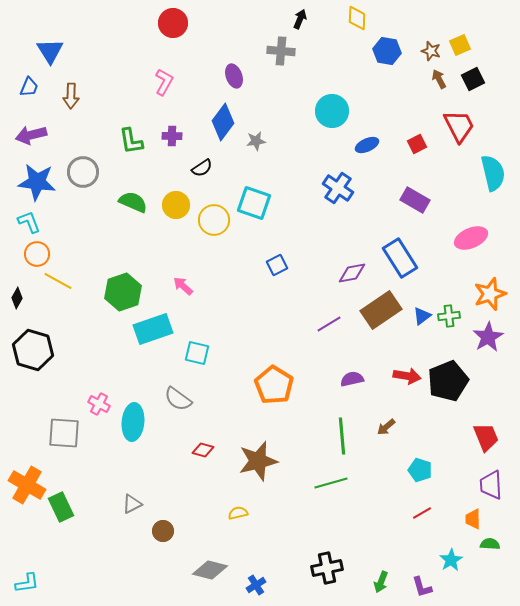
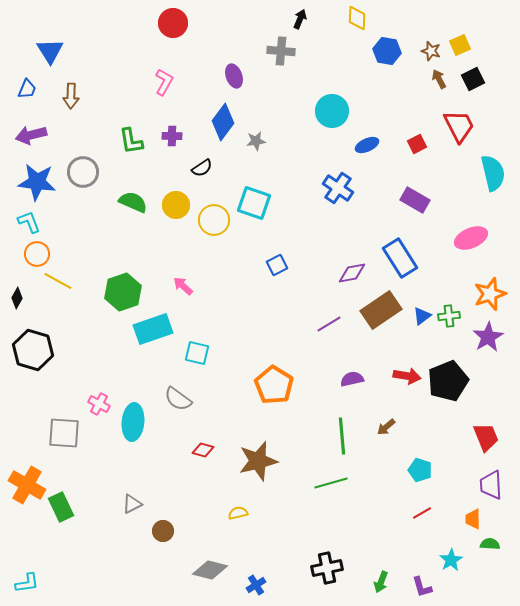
blue trapezoid at (29, 87): moved 2 px left, 2 px down
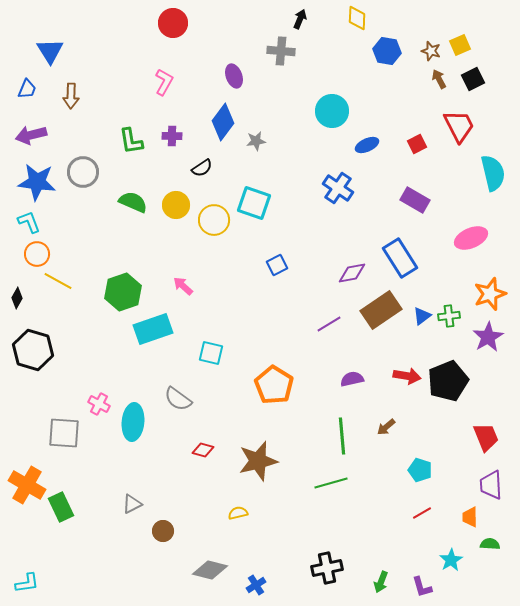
cyan square at (197, 353): moved 14 px right
orange trapezoid at (473, 519): moved 3 px left, 2 px up
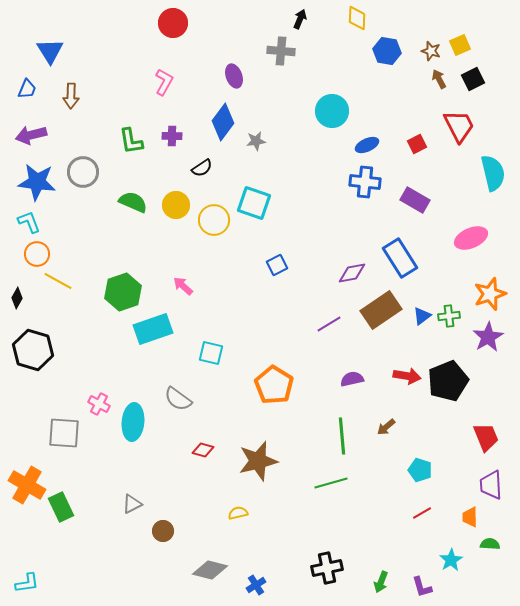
blue cross at (338, 188): moved 27 px right, 6 px up; rotated 28 degrees counterclockwise
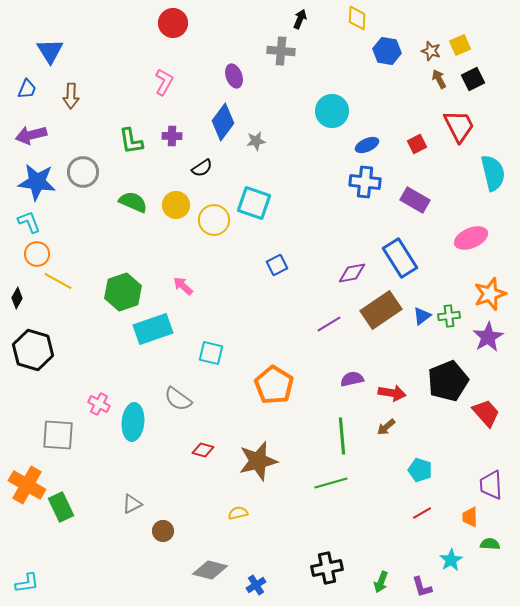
red arrow at (407, 376): moved 15 px left, 17 px down
gray square at (64, 433): moved 6 px left, 2 px down
red trapezoid at (486, 437): moved 24 px up; rotated 20 degrees counterclockwise
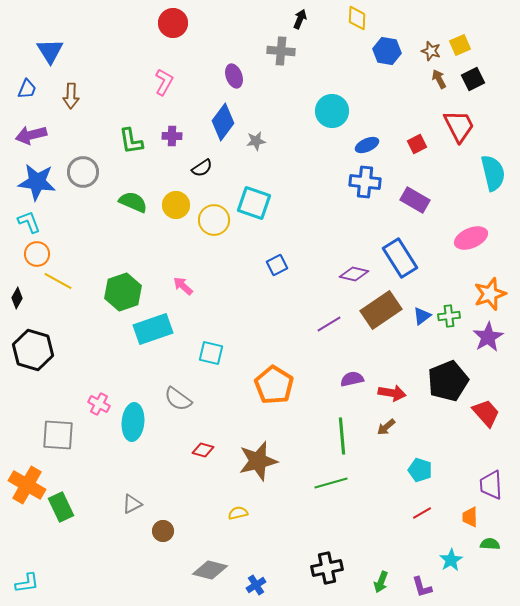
purple diamond at (352, 273): moved 2 px right, 1 px down; rotated 24 degrees clockwise
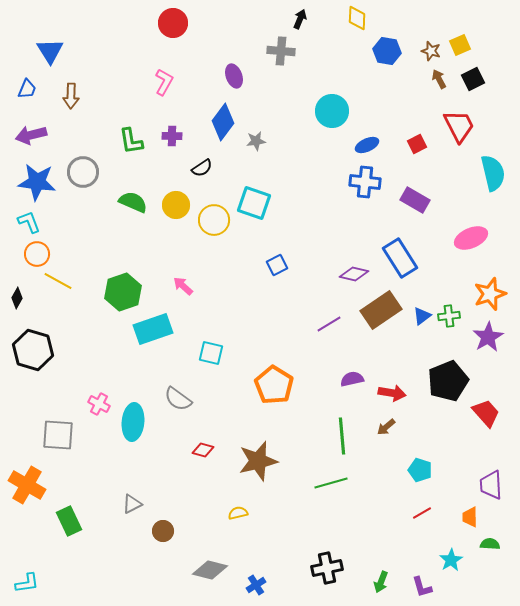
green rectangle at (61, 507): moved 8 px right, 14 px down
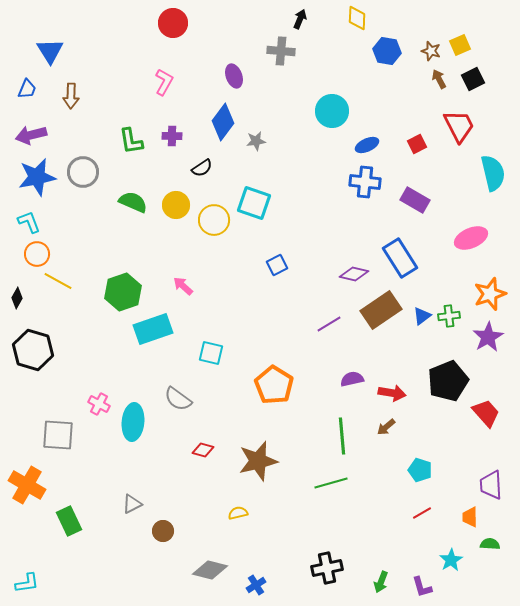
blue star at (37, 182): moved 5 px up; rotated 18 degrees counterclockwise
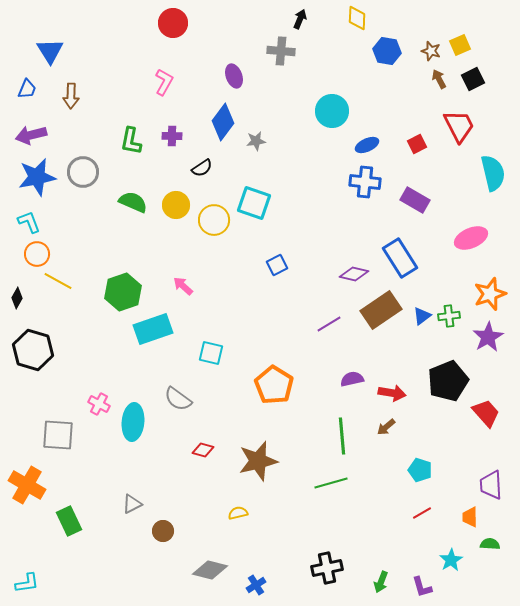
green L-shape at (131, 141): rotated 20 degrees clockwise
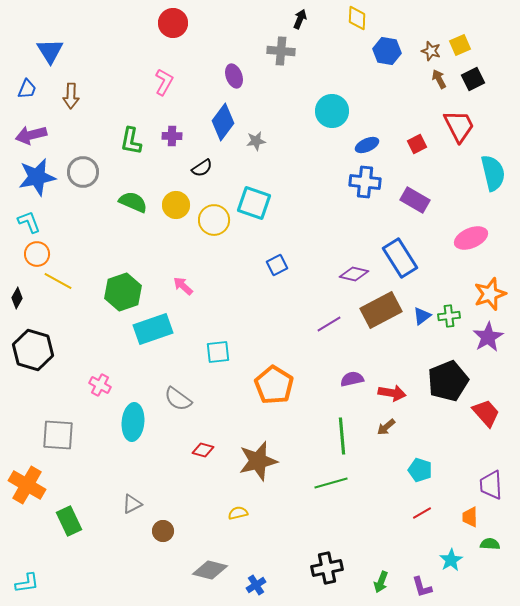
brown rectangle at (381, 310): rotated 6 degrees clockwise
cyan square at (211, 353): moved 7 px right, 1 px up; rotated 20 degrees counterclockwise
pink cross at (99, 404): moved 1 px right, 19 px up
